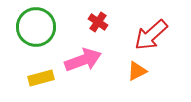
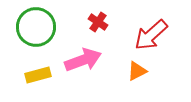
yellow rectangle: moved 3 px left, 3 px up
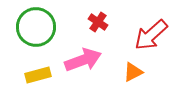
orange triangle: moved 4 px left, 1 px down
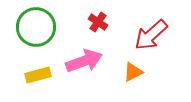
pink arrow: moved 1 px right, 1 px down
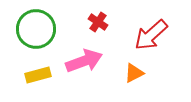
green circle: moved 2 px down
orange triangle: moved 1 px right, 1 px down
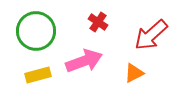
green circle: moved 2 px down
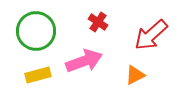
orange triangle: moved 1 px right, 2 px down
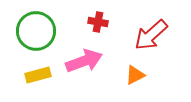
red cross: rotated 24 degrees counterclockwise
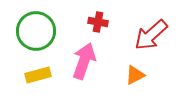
pink arrow: rotated 51 degrees counterclockwise
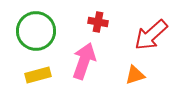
orange triangle: rotated 10 degrees clockwise
